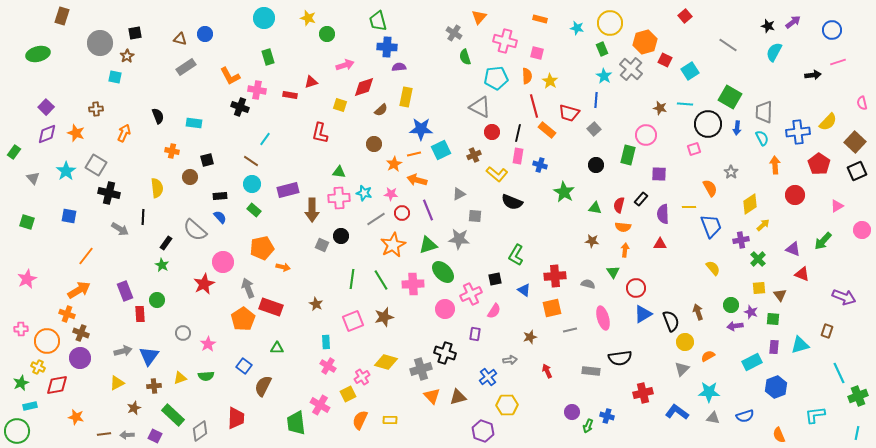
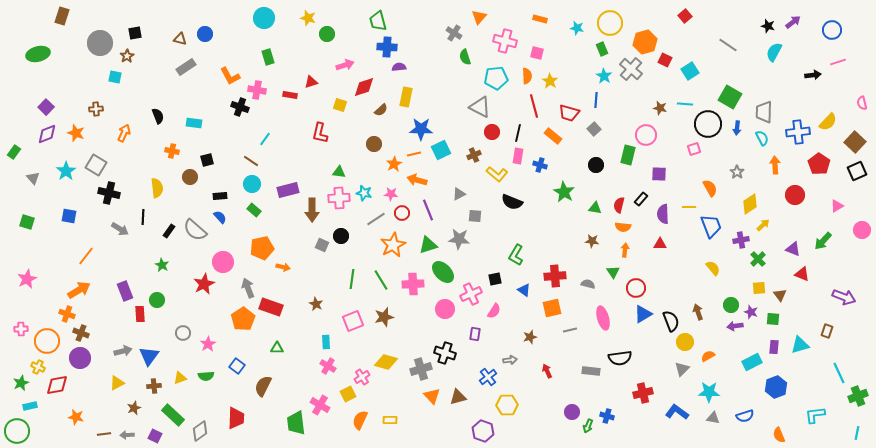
orange rectangle at (547, 130): moved 6 px right, 6 px down
gray star at (731, 172): moved 6 px right
black rectangle at (166, 243): moved 3 px right, 12 px up
blue square at (244, 366): moved 7 px left
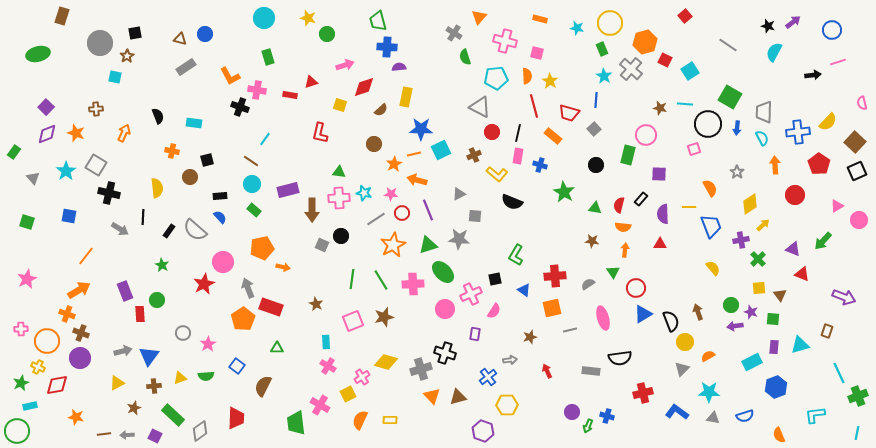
pink circle at (862, 230): moved 3 px left, 10 px up
gray semicircle at (588, 284): rotated 48 degrees counterclockwise
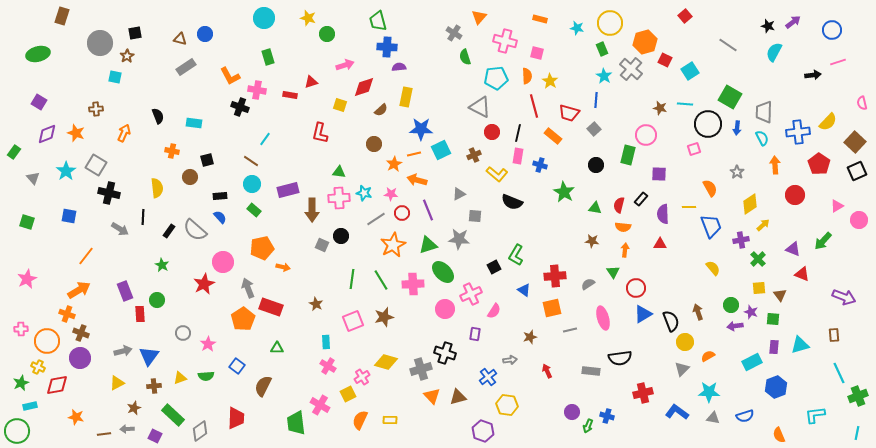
purple square at (46, 107): moved 7 px left, 5 px up; rotated 14 degrees counterclockwise
black square at (495, 279): moved 1 px left, 12 px up; rotated 16 degrees counterclockwise
brown rectangle at (827, 331): moved 7 px right, 4 px down; rotated 24 degrees counterclockwise
yellow hexagon at (507, 405): rotated 10 degrees clockwise
gray arrow at (127, 435): moved 6 px up
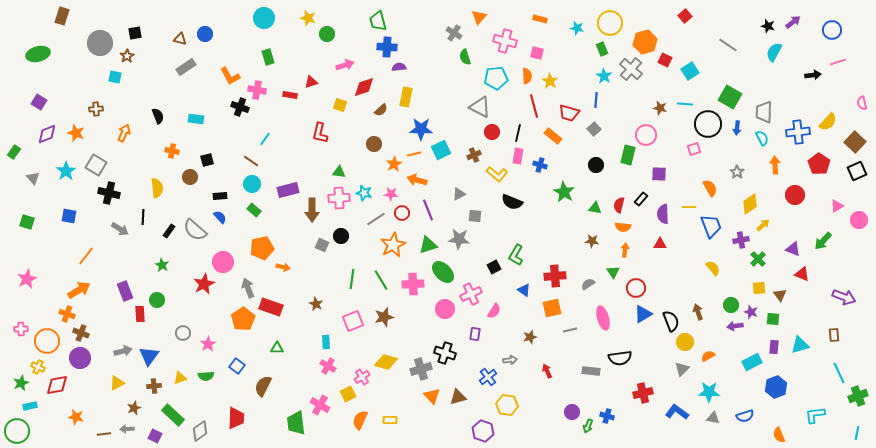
cyan rectangle at (194, 123): moved 2 px right, 4 px up
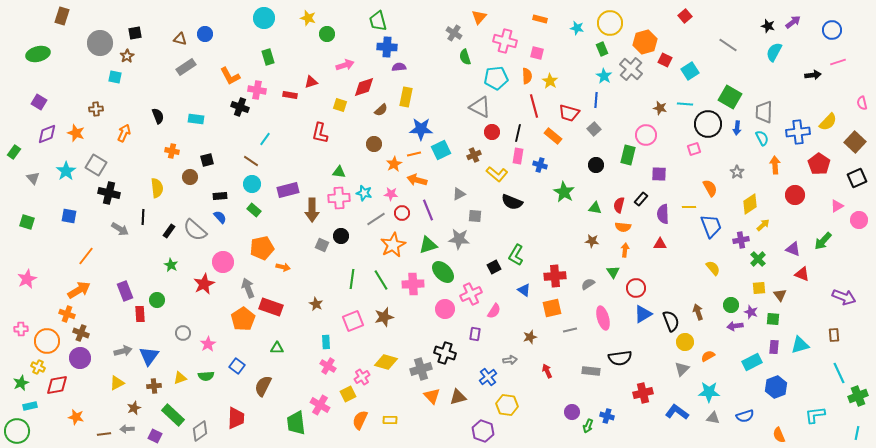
black square at (857, 171): moved 7 px down
green star at (162, 265): moved 9 px right
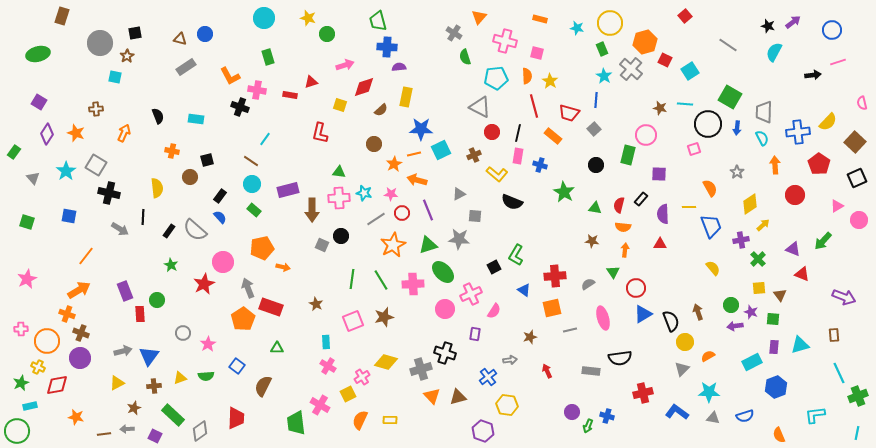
purple diamond at (47, 134): rotated 35 degrees counterclockwise
black rectangle at (220, 196): rotated 48 degrees counterclockwise
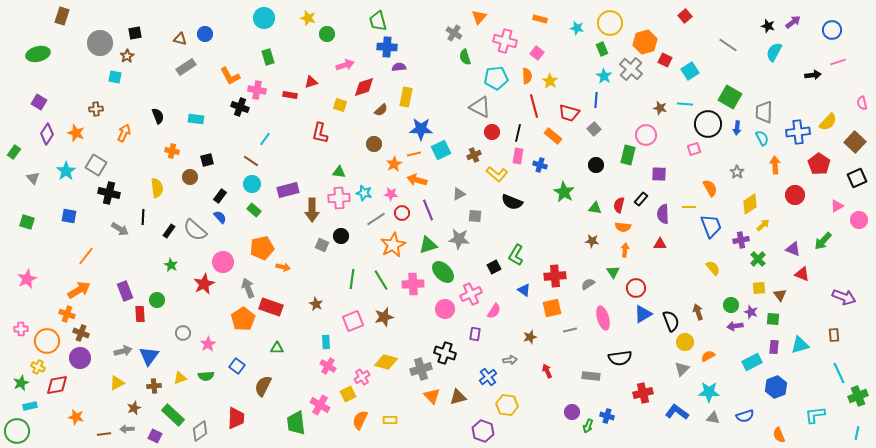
pink square at (537, 53): rotated 24 degrees clockwise
gray rectangle at (591, 371): moved 5 px down
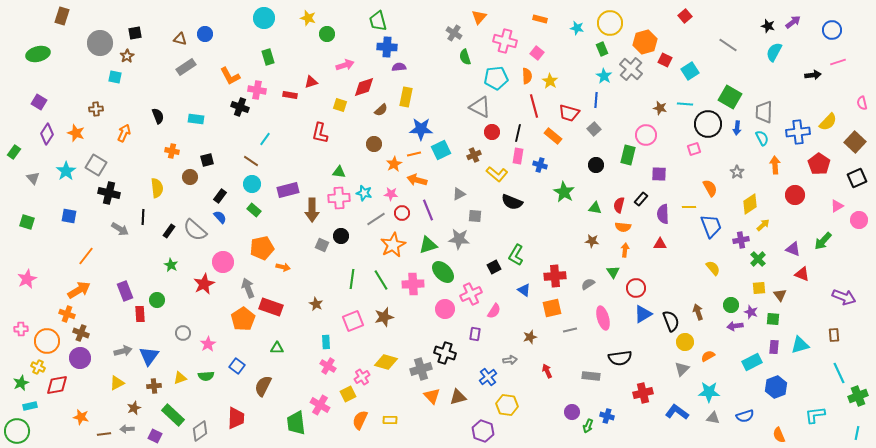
orange star at (76, 417): moved 5 px right
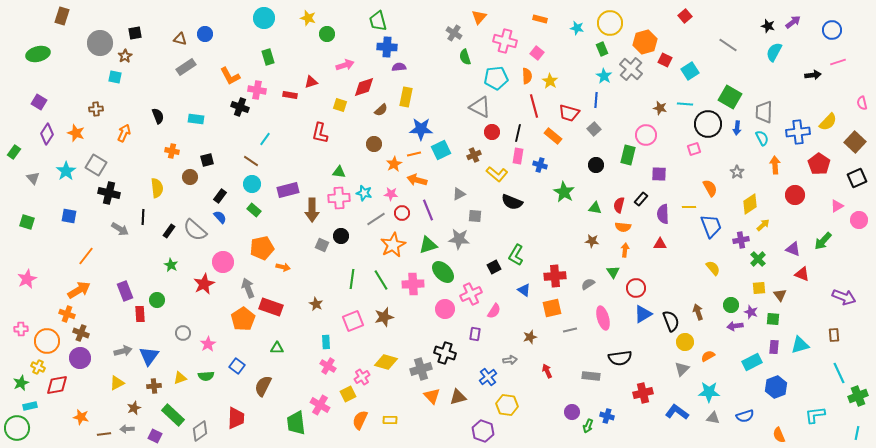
brown star at (127, 56): moved 2 px left
green circle at (17, 431): moved 3 px up
